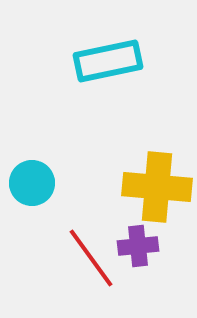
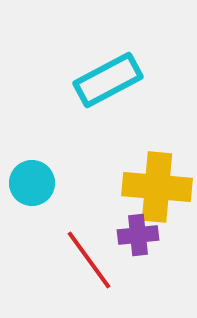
cyan rectangle: moved 19 px down; rotated 16 degrees counterclockwise
purple cross: moved 11 px up
red line: moved 2 px left, 2 px down
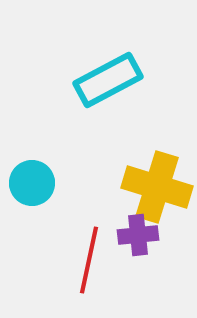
yellow cross: rotated 12 degrees clockwise
red line: rotated 48 degrees clockwise
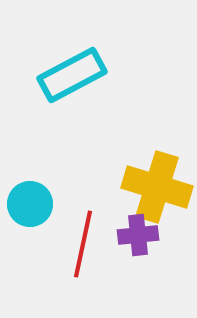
cyan rectangle: moved 36 px left, 5 px up
cyan circle: moved 2 px left, 21 px down
red line: moved 6 px left, 16 px up
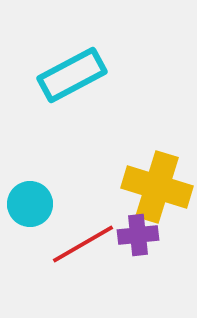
red line: rotated 48 degrees clockwise
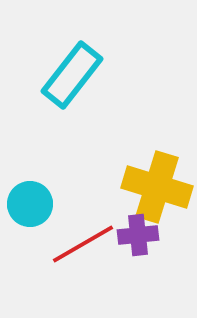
cyan rectangle: rotated 24 degrees counterclockwise
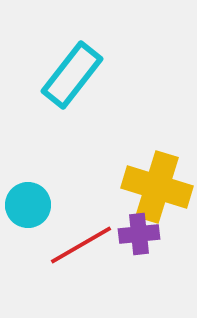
cyan circle: moved 2 px left, 1 px down
purple cross: moved 1 px right, 1 px up
red line: moved 2 px left, 1 px down
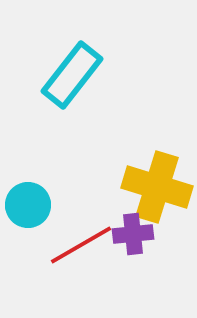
purple cross: moved 6 px left
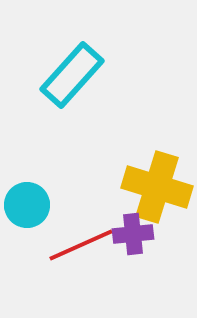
cyan rectangle: rotated 4 degrees clockwise
cyan circle: moved 1 px left
red line: rotated 6 degrees clockwise
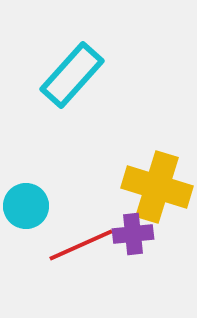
cyan circle: moved 1 px left, 1 px down
